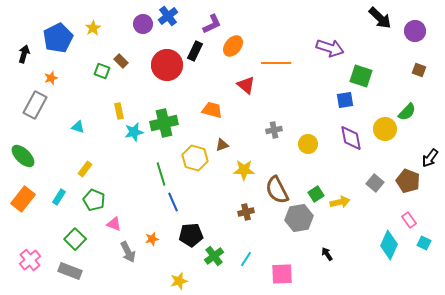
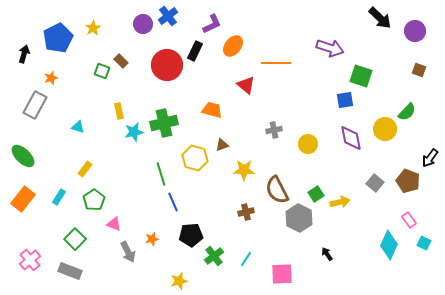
green pentagon at (94, 200): rotated 15 degrees clockwise
gray hexagon at (299, 218): rotated 24 degrees counterclockwise
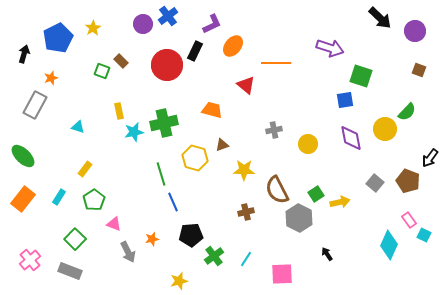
cyan square at (424, 243): moved 8 px up
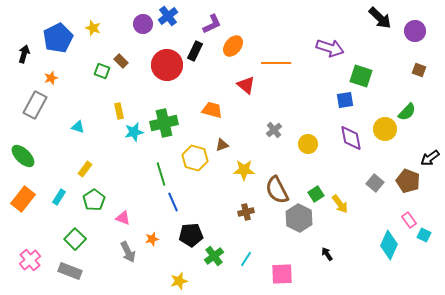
yellow star at (93, 28): rotated 21 degrees counterclockwise
gray cross at (274, 130): rotated 28 degrees counterclockwise
black arrow at (430, 158): rotated 18 degrees clockwise
yellow arrow at (340, 202): moved 2 px down; rotated 66 degrees clockwise
pink triangle at (114, 224): moved 9 px right, 6 px up
